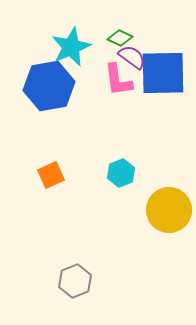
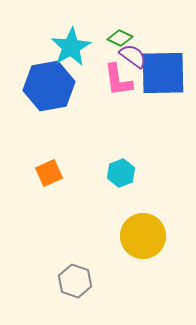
cyan star: rotated 6 degrees counterclockwise
purple semicircle: moved 1 px right, 1 px up
orange square: moved 2 px left, 2 px up
yellow circle: moved 26 px left, 26 px down
gray hexagon: rotated 20 degrees counterclockwise
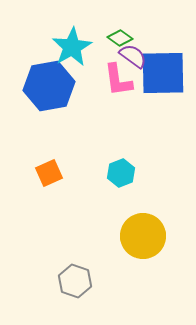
green diamond: rotated 10 degrees clockwise
cyan star: moved 1 px right
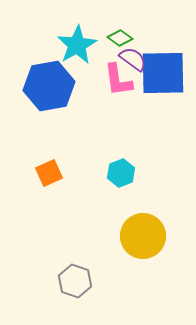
cyan star: moved 5 px right, 2 px up
purple semicircle: moved 3 px down
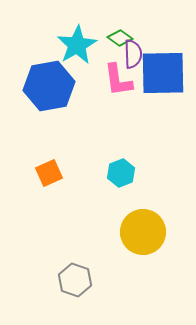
purple semicircle: moved 5 px up; rotated 52 degrees clockwise
yellow circle: moved 4 px up
gray hexagon: moved 1 px up
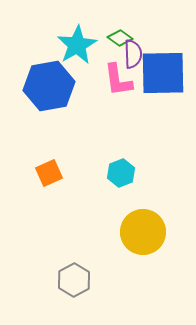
gray hexagon: moved 1 px left; rotated 12 degrees clockwise
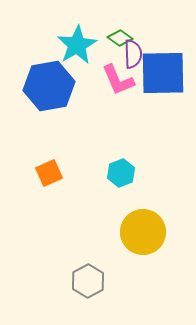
pink L-shape: rotated 15 degrees counterclockwise
gray hexagon: moved 14 px right, 1 px down
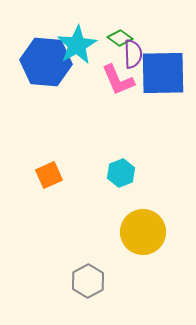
blue hexagon: moved 3 px left, 24 px up; rotated 15 degrees clockwise
orange square: moved 2 px down
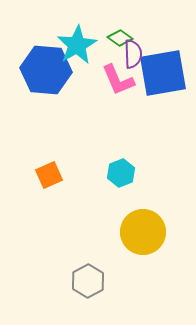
blue hexagon: moved 8 px down
blue square: rotated 9 degrees counterclockwise
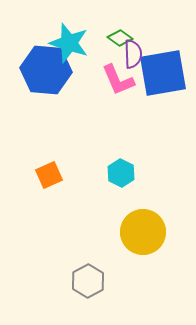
cyan star: moved 8 px left, 2 px up; rotated 24 degrees counterclockwise
cyan hexagon: rotated 12 degrees counterclockwise
